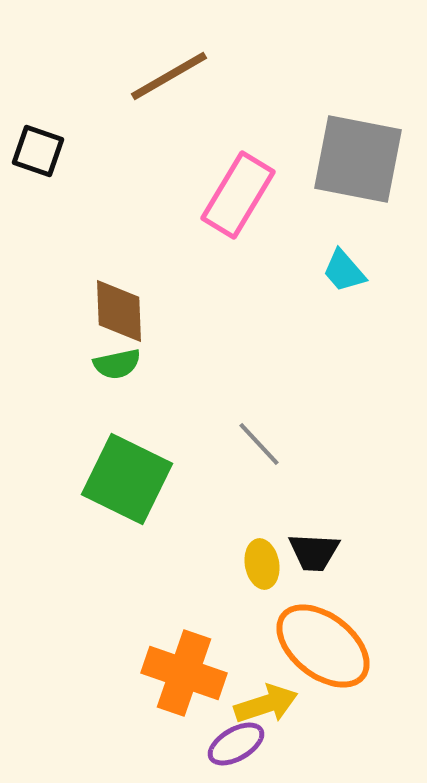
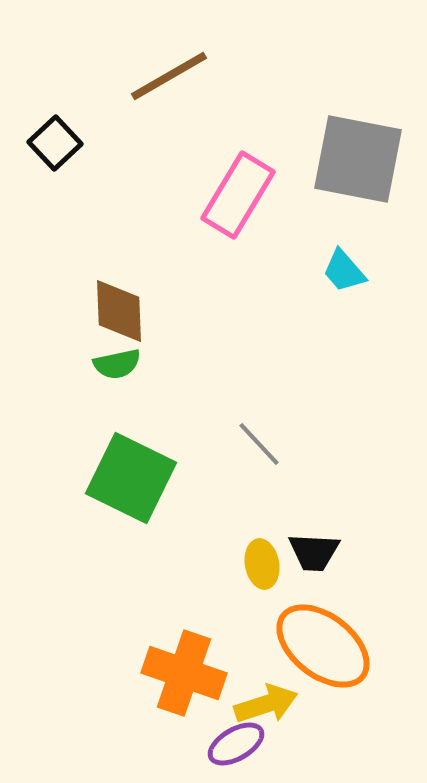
black square: moved 17 px right, 8 px up; rotated 28 degrees clockwise
green square: moved 4 px right, 1 px up
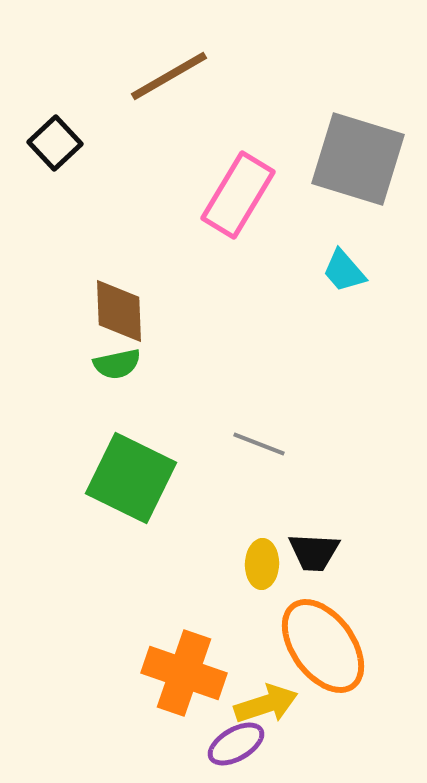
gray square: rotated 6 degrees clockwise
gray line: rotated 26 degrees counterclockwise
yellow ellipse: rotated 12 degrees clockwise
orange ellipse: rotated 16 degrees clockwise
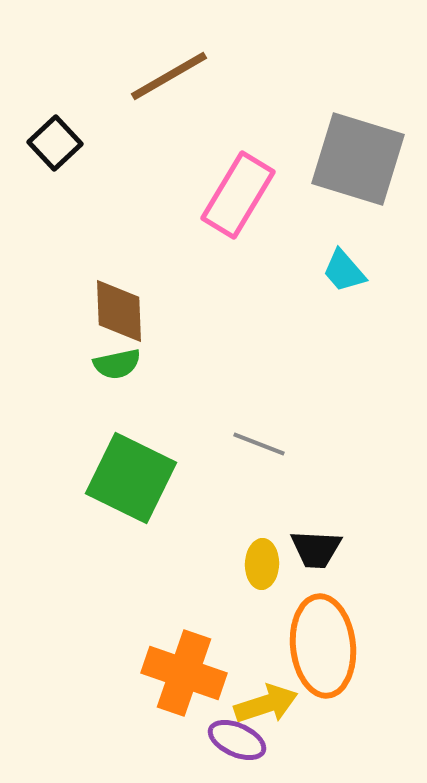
black trapezoid: moved 2 px right, 3 px up
orange ellipse: rotated 30 degrees clockwise
purple ellipse: moved 1 px right, 4 px up; rotated 54 degrees clockwise
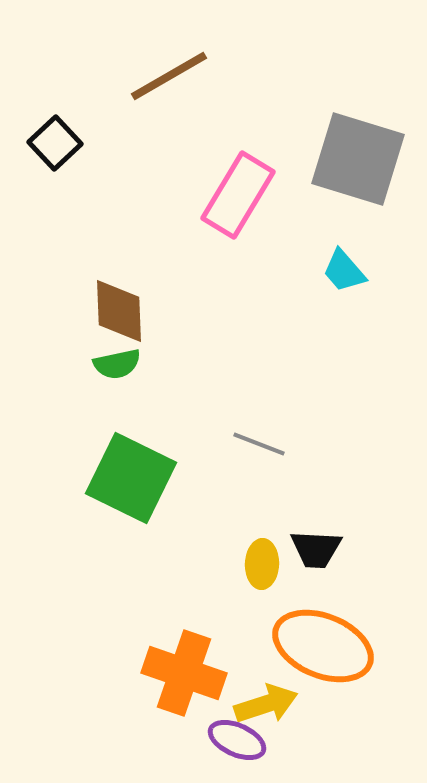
orange ellipse: rotated 62 degrees counterclockwise
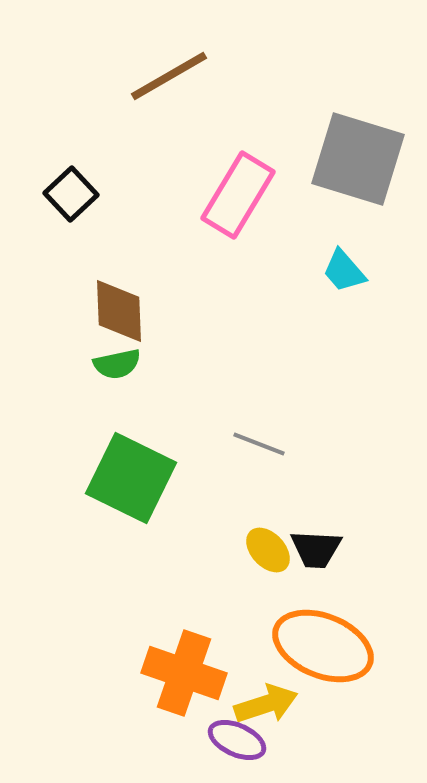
black square: moved 16 px right, 51 px down
yellow ellipse: moved 6 px right, 14 px up; rotated 45 degrees counterclockwise
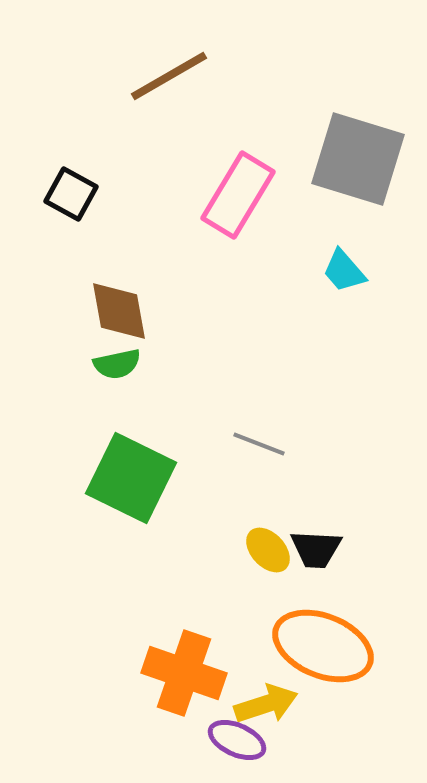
black square: rotated 18 degrees counterclockwise
brown diamond: rotated 8 degrees counterclockwise
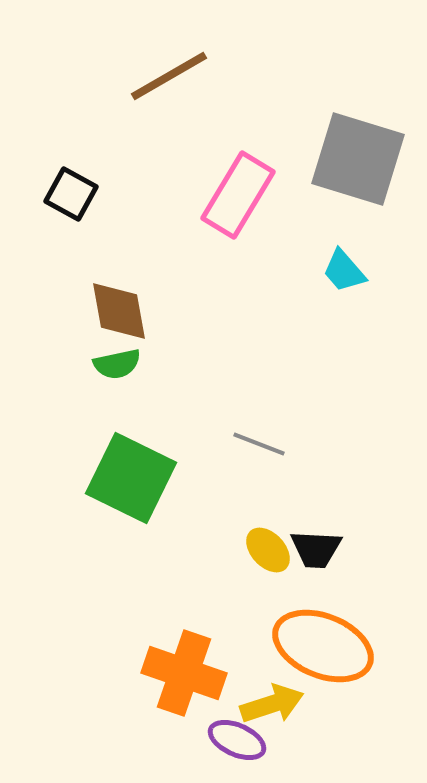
yellow arrow: moved 6 px right
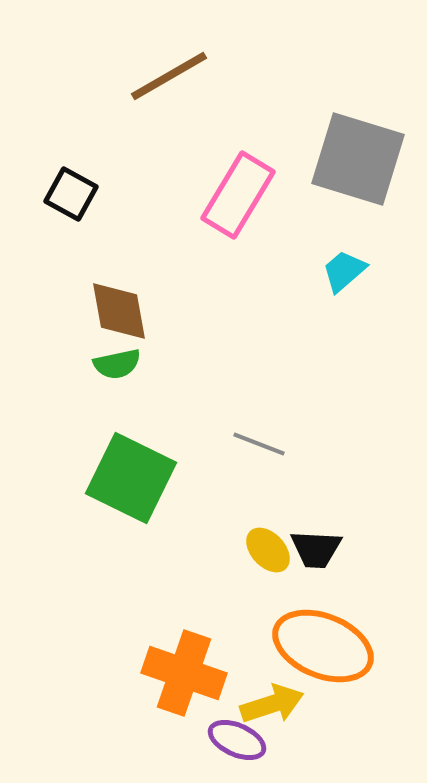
cyan trapezoid: rotated 90 degrees clockwise
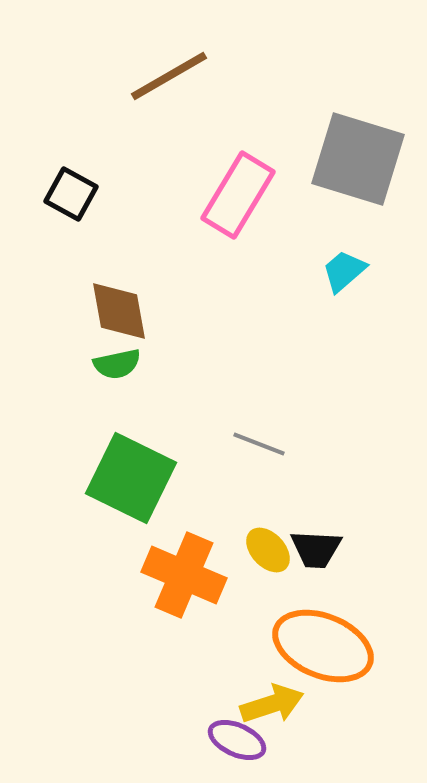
orange cross: moved 98 px up; rotated 4 degrees clockwise
